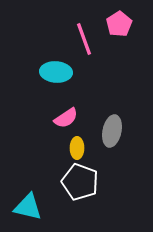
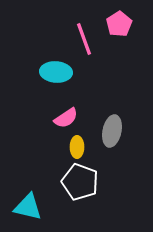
yellow ellipse: moved 1 px up
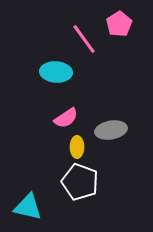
pink line: rotated 16 degrees counterclockwise
gray ellipse: moved 1 px left, 1 px up; rotated 68 degrees clockwise
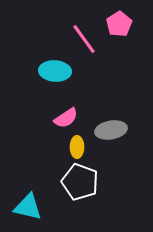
cyan ellipse: moved 1 px left, 1 px up
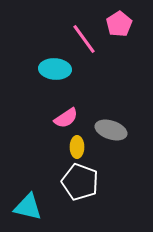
cyan ellipse: moved 2 px up
gray ellipse: rotated 28 degrees clockwise
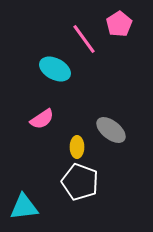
cyan ellipse: rotated 24 degrees clockwise
pink semicircle: moved 24 px left, 1 px down
gray ellipse: rotated 20 degrees clockwise
cyan triangle: moved 4 px left; rotated 20 degrees counterclockwise
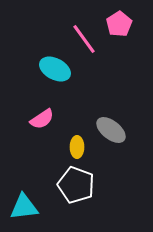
white pentagon: moved 4 px left, 3 px down
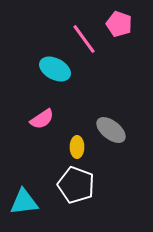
pink pentagon: rotated 20 degrees counterclockwise
cyan triangle: moved 5 px up
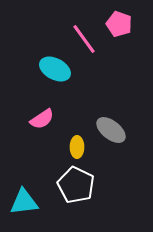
white pentagon: rotated 6 degrees clockwise
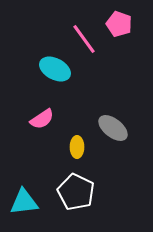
gray ellipse: moved 2 px right, 2 px up
white pentagon: moved 7 px down
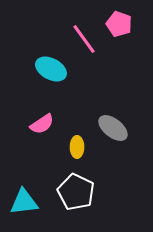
cyan ellipse: moved 4 px left
pink semicircle: moved 5 px down
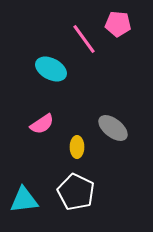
pink pentagon: moved 1 px left; rotated 15 degrees counterclockwise
cyan triangle: moved 2 px up
